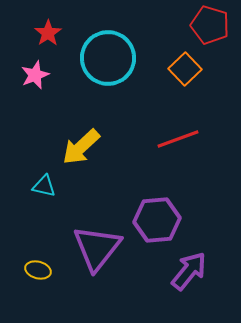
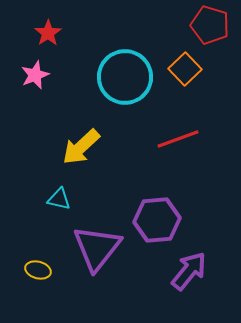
cyan circle: moved 17 px right, 19 px down
cyan triangle: moved 15 px right, 13 px down
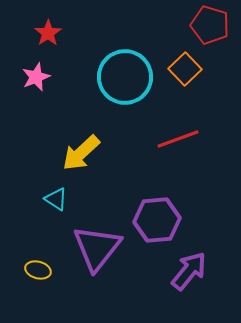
pink star: moved 1 px right, 2 px down
yellow arrow: moved 6 px down
cyan triangle: moved 3 px left; rotated 20 degrees clockwise
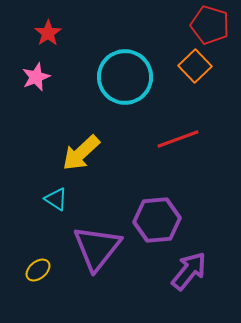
orange square: moved 10 px right, 3 px up
yellow ellipse: rotated 55 degrees counterclockwise
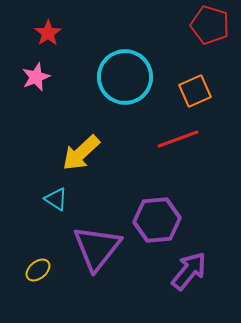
orange square: moved 25 px down; rotated 20 degrees clockwise
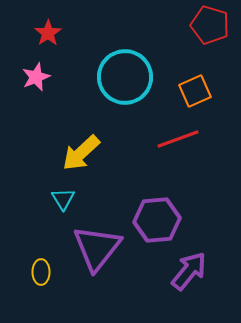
cyan triangle: moved 7 px right; rotated 25 degrees clockwise
yellow ellipse: moved 3 px right, 2 px down; rotated 50 degrees counterclockwise
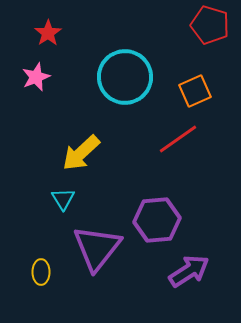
red line: rotated 15 degrees counterclockwise
purple arrow: rotated 18 degrees clockwise
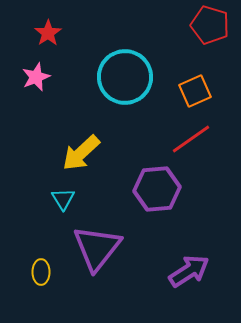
red line: moved 13 px right
purple hexagon: moved 31 px up
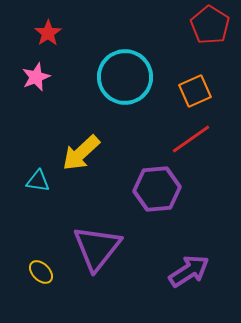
red pentagon: rotated 15 degrees clockwise
cyan triangle: moved 25 px left, 18 px up; rotated 50 degrees counterclockwise
yellow ellipse: rotated 45 degrees counterclockwise
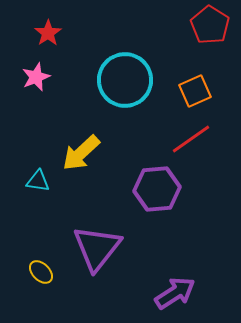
cyan circle: moved 3 px down
purple arrow: moved 14 px left, 22 px down
